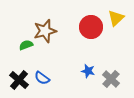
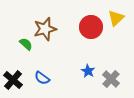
brown star: moved 2 px up
green semicircle: moved 1 px up; rotated 64 degrees clockwise
blue star: rotated 16 degrees clockwise
black cross: moved 6 px left
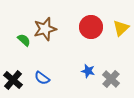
yellow triangle: moved 5 px right, 10 px down
green semicircle: moved 2 px left, 4 px up
blue star: rotated 16 degrees counterclockwise
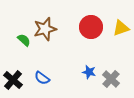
yellow triangle: rotated 24 degrees clockwise
blue star: moved 1 px right, 1 px down
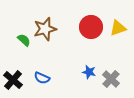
yellow triangle: moved 3 px left
blue semicircle: rotated 14 degrees counterclockwise
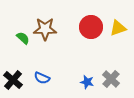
brown star: rotated 15 degrees clockwise
green semicircle: moved 1 px left, 2 px up
blue star: moved 2 px left, 10 px down
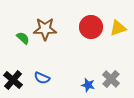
blue star: moved 1 px right, 3 px down
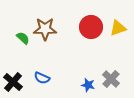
black cross: moved 2 px down
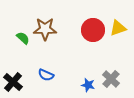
red circle: moved 2 px right, 3 px down
blue semicircle: moved 4 px right, 3 px up
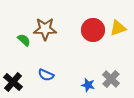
green semicircle: moved 1 px right, 2 px down
